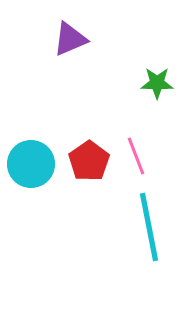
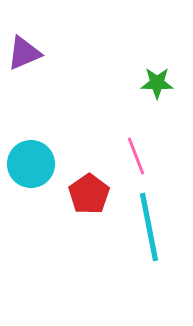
purple triangle: moved 46 px left, 14 px down
red pentagon: moved 33 px down
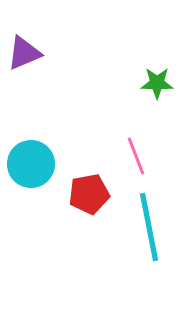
red pentagon: rotated 24 degrees clockwise
